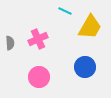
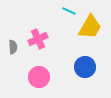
cyan line: moved 4 px right
gray semicircle: moved 3 px right, 4 px down
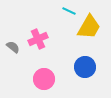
yellow trapezoid: moved 1 px left
gray semicircle: rotated 48 degrees counterclockwise
pink circle: moved 5 px right, 2 px down
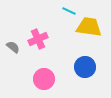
yellow trapezoid: rotated 112 degrees counterclockwise
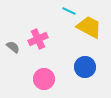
yellow trapezoid: rotated 20 degrees clockwise
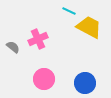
blue circle: moved 16 px down
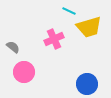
yellow trapezoid: rotated 136 degrees clockwise
pink cross: moved 16 px right
pink circle: moved 20 px left, 7 px up
blue circle: moved 2 px right, 1 px down
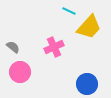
yellow trapezoid: rotated 32 degrees counterclockwise
pink cross: moved 8 px down
pink circle: moved 4 px left
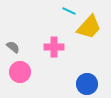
pink cross: rotated 24 degrees clockwise
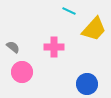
yellow trapezoid: moved 5 px right, 2 px down
pink circle: moved 2 px right
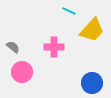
yellow trapezoid: moved 2 px left, 1 px down
blue circle: moved 5 px right, 1 px up
